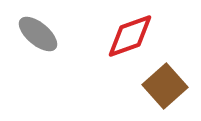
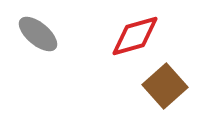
red diamond: moved 5 px right; rotated 4 degrees clockwise
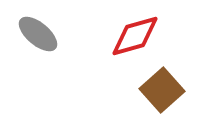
brown square: moved 3 px left, 4 px down
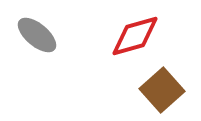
gray ellipse: moved 1 px left, 1 px down
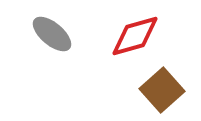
gray ellipse: moved 15 px right, 1 px up
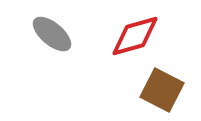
brown square: rotated 21 degrees counterclockwise
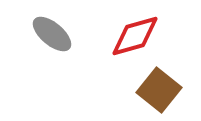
brown square: moved 3 px left; rotated 12 degrees clockwise
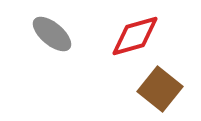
brown square: moved 1 px right, 1 px up
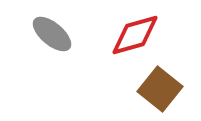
red diamond: moved 1 px up
